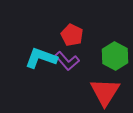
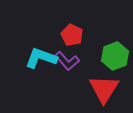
green hexagon: rotated 12 degrees clockwise
red triangle: moved 1 px left, 3 px up
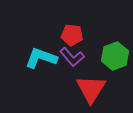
red pentagon: rotated 20 degrees counterclockwise
purple L-shape: moved 5 px right, 4 px up
red triangle: moved 13 px left
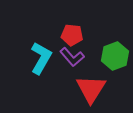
cyan L-shape: rotated 100 degrees clockwise
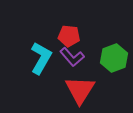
red pentagon: moved 3 px left, 1 px down
green hexagon: moved 1 px left, 2 px down
red triangle: moved 11 px left, 1 px down
